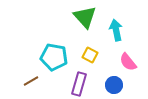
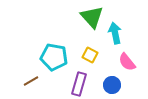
green triangle: moved 7 px right
cyan arrow: moved 1 px left, 3 px down
pink semicircle: moved 1 px left
blue circle: moved 2 px left
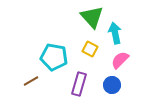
yellow square: moved 6 px up
pink semicircle: moved 7 px left, 2 px up; rotated 84 degrees clockwise
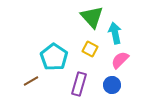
cyan pentagon: rotated 24 degrees clockwise
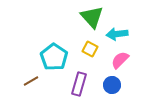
cyan arrow: moved 2 px right, 1 px down; rotated 85 degrees counterclockwise
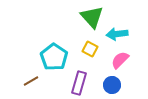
purple rectangle: moved 1 px up
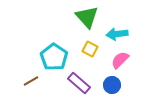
green triangle: moved 5 px left
purple rectangle: rotated 65 degrees counterclockwise
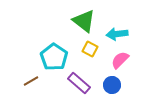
green triangle: moved 3 px left, 4 px down; rotated 10 degrees counterclockwise
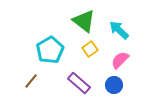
cyan arrow: moved 2 px right, 4 px up; rotated 50 degrees clockwise
yellow square: rotated 28 degrees clockwise
cyan pentagon: moved 4 px left, 7 px up; rotated 8 degrees clockwise
brown line: rotated 21 degrees counterclockwise
blue circle: moved 2 px right
